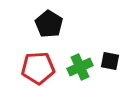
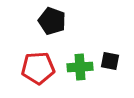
black pentagon: moved 3 px right, 3 px up; rotated 12 degrees counterclockwise
green cross: rotated 20 degrees clockwise
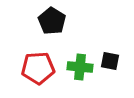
black pentagon: rotated 12 degrees clockwise
green cross: rotated 10 degrees clockwise
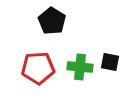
black square: moved 1 px down
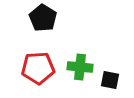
black pentagon: moved 9 px left, 3 px up
black square: moved 18 px down
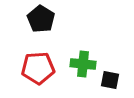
black pentagon: moved 2 px left, 1 px down
green cross: moved 3 px right, 3 px up
